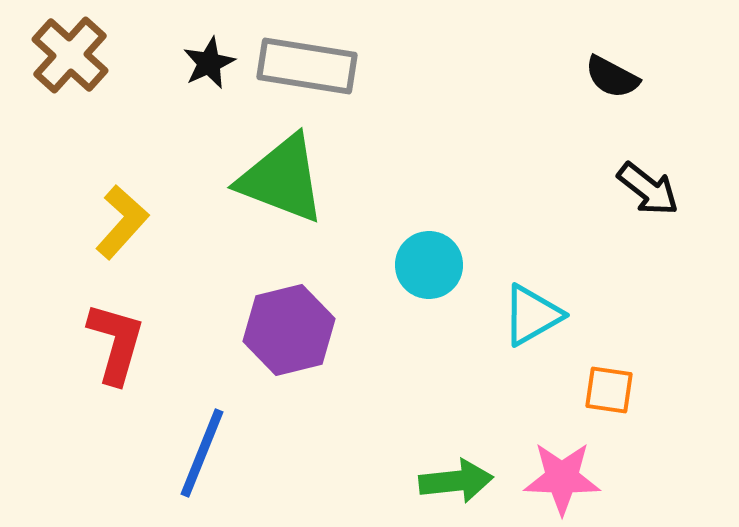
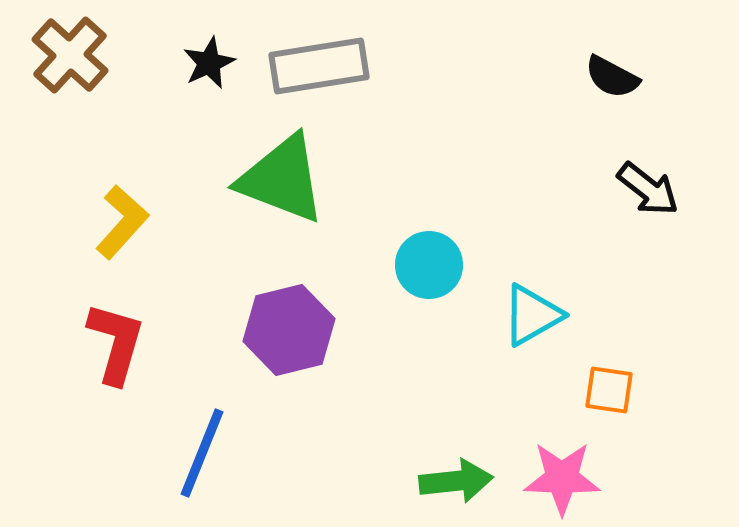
gray rectangle: moved 12 px right; rotated 18 degrees counterclockwise
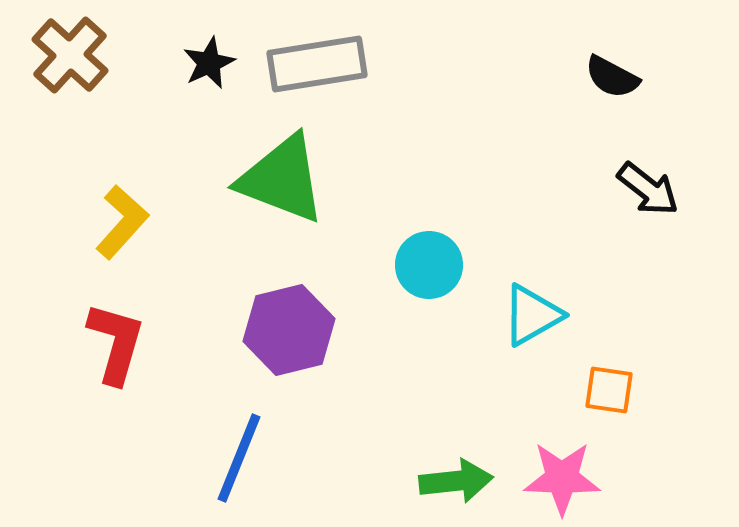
gray rectangle: moved 2 px left, 2 px up
blue line: moved 37 px right, 5 px down
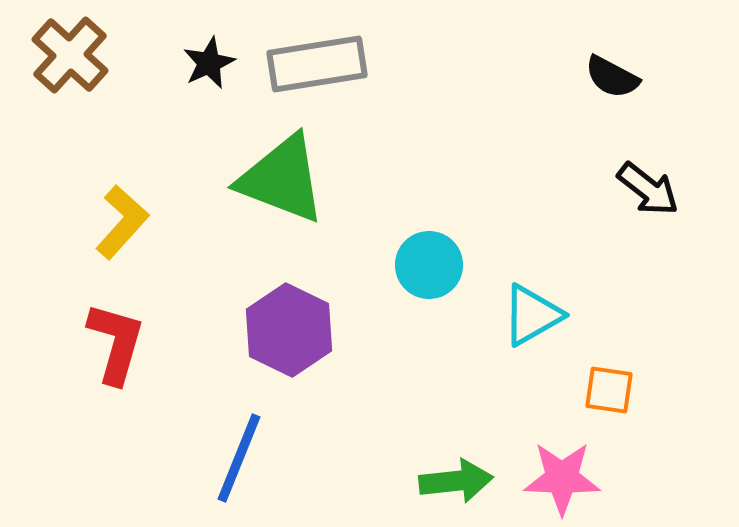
purple hexagon: rotated 20 degrees counterclockwise
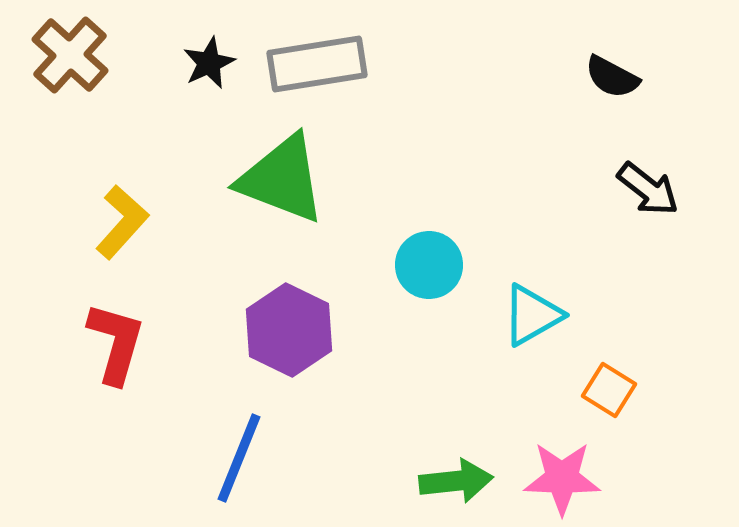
orange square: rotated 24 degrees clockwise
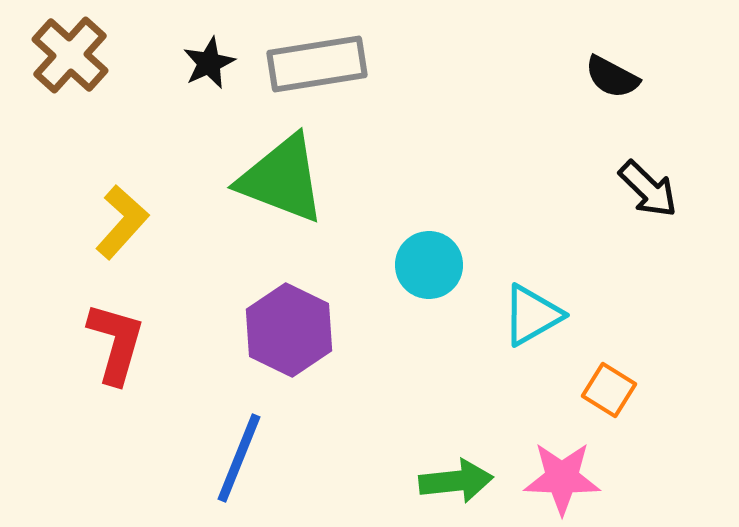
black arrow: rotated 6 degrees clockwise
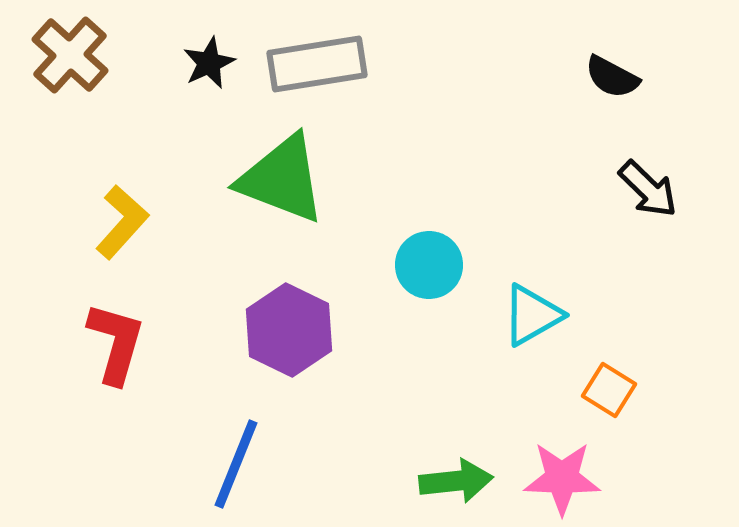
blue line: moved 3 px left, 6 px down
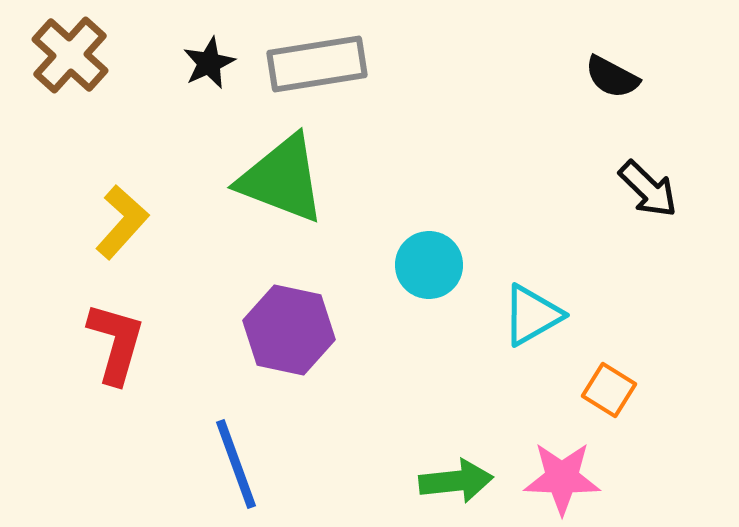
purple hexagon: rotated 14 degrees counterclockwise
blue line: rotated 42 degrees counterclockwise
